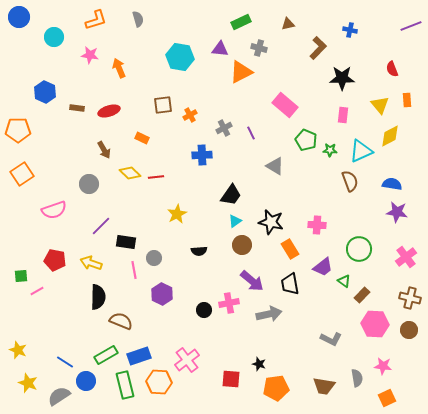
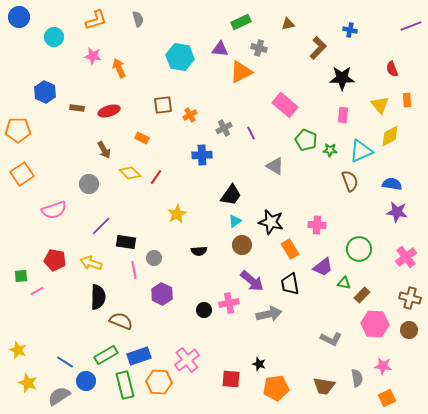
pink star at (90, 55): moved 3 px right, 1 px down
red line at (156, 177): rotated 49 degrees counterclockwise
green triangle at (344, 281): moved 2 px down; rotated 24 degrees counterclockwise
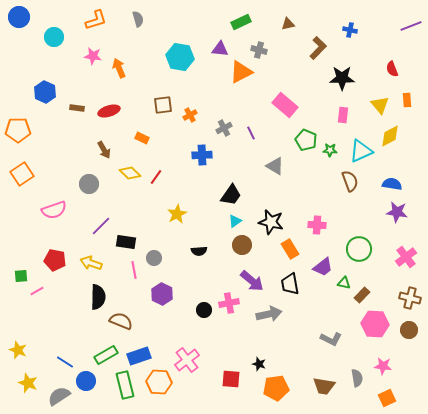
gray cross at (259, 48): moved 2 px down
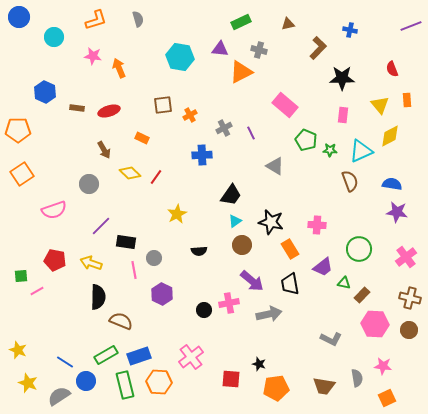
pink cross at (187, 360): moved 4 px right, 3 px up
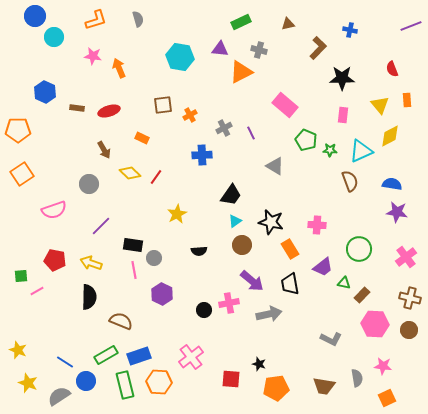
blue circle at (19, 17): moved 16 px right, 1 px up
black rectangle at (126, 242): moved 7 px right, 3 px down
black semicircle at (98, 297): moved 9 px left
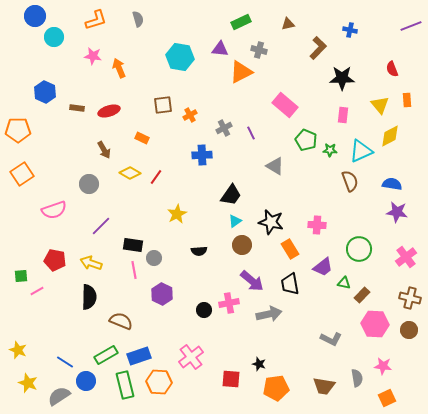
yellow diamond at (130, 173): rotated 15 degrees counterclockwise
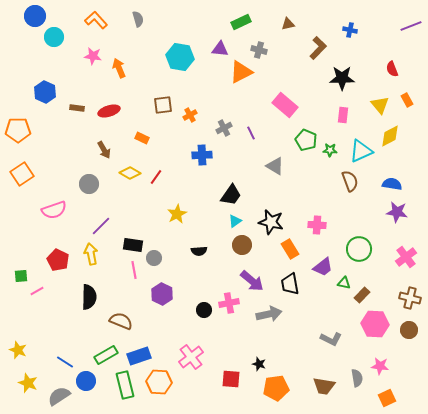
orange L-shape at (96, 20): rotated 115 degrees counterclockwise
orange rectangle at (407, 100): rotated 24 degrees counterclockwise
red pentagon at (55, 260): moved 3 px right; rotated 15 degrees clockwise
yellow arrow at (91, 263): moved 9 px up; rotated 60 degrees clockwise
pink star at (383, 366): moved 3 px left
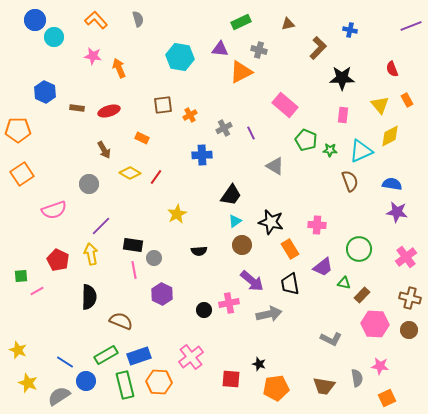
blue circle at (35, 16): moved 4 px down
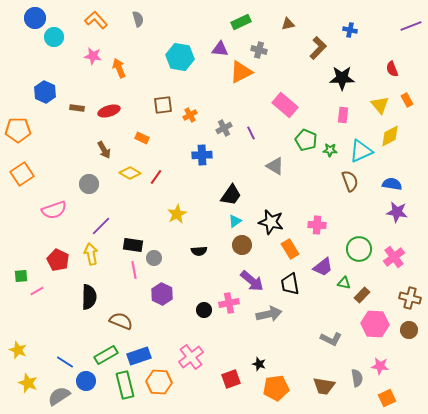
blue circle at (35, 20): moved 2 px up
pink cross at (406, 257): moved 12 px left
red square at (231, 379): rotated 24 degrees counterclockwise
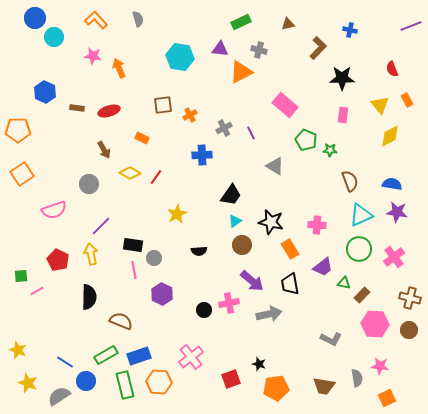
cyan triangle at (361, 151): moved 64 px down
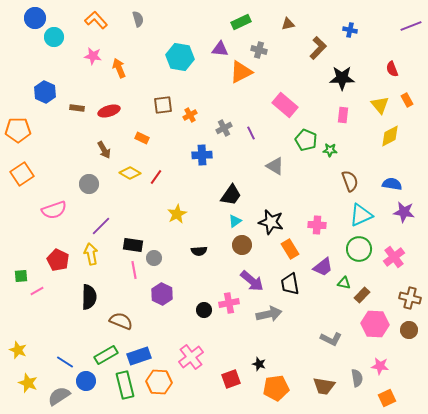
purple star at (397, 212): moved 7 px right
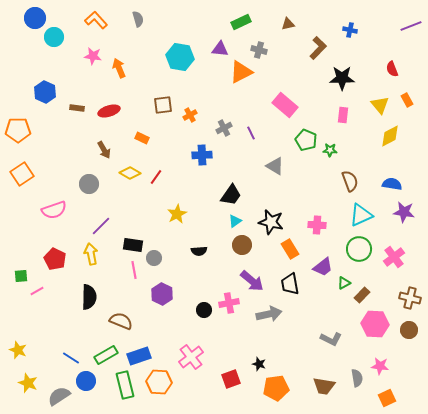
red pentagon at (58, 260): moved 3 px left, 1 px up
green triangle at (344, 283): rotated 40 degrees counterclockwise
blue line at (65, 362): moved 6 px right, 4 px up
